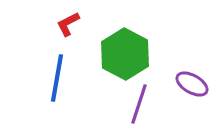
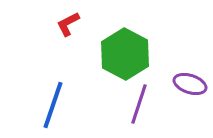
blue line: moved 4 px left, 27 px down; rotated 9 degrees clockwise
purple ellipse: moved 2 px left; rotated 12 degrees counterclockwise
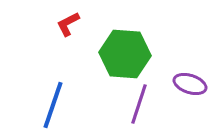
green hexagon: rotated 24 degrees counterclockwise
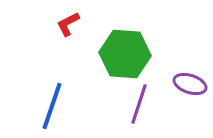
blue line: moved 1 px left, 1 px down
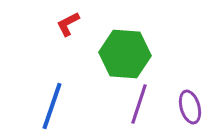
purple ellipse: moved 23 px down; rotated 56 degrees clockwise
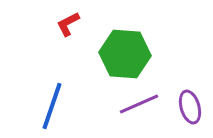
purple line: rotated 48 degrees clockwise
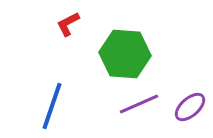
purple ellipse: rotated 64 degrees clockwise
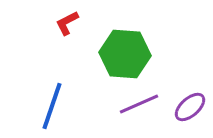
red L-shape: moved 1 px left, 1 px up
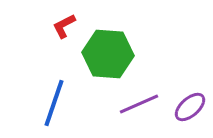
red L-shape: moved 3 px left, 3 px down
green hexagon: moved 17 px left
blue line: moved 2 px right, 3 px up
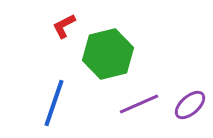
green hexagon: rotated 18 degrees counterclockwise
purple ellipse: moved 2 px up
